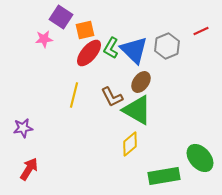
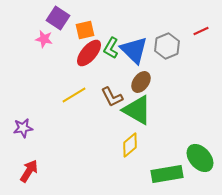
purple square: moved 3 px left, 1 px down
pink star: rotated 18 degrees clockwise
yellow line: rotated 45 degrees clockwise
yellow diamond: moved 1 px down
red arrow: moved 2 px down
green rectangle: moved 3 px right, 2 px up
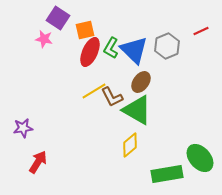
red ellipse: moved 1 px right, 1 px up; rotated 16 degrees counterclockwise
yellow line: moved 20 px right, 4 px up
red arrow: moved 9 px right, 9 px up
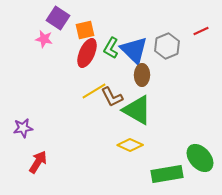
red ellipse: moved 3 px left, 1 px down
brown ellipse: moved 1 px right, 7 px up; rotated 35 degrees counterclockwise
yellow diamond: rotated 65 degrees clockwise
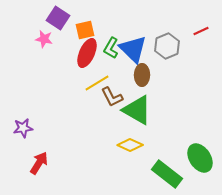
blue triangle: moved 1 px left, 1 px up
yellow line: moved 3 px right, 8 px up
green ellipse: rotated 8 degrees clockwise
red arrow: moved 1 px right, 1 px down
green rectangle: rotated 48 degrees clockwise
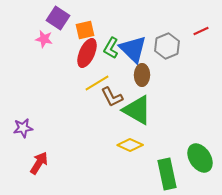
green rectangle: rotated 40 degrees clockwise
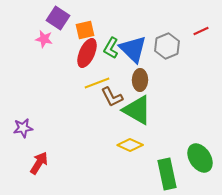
brown ellipse: moved 2 px left, 5 px down
yellow line: rotated 10 degrees clockwise
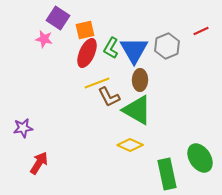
blue triangle: moved 1 px right, 1 px down; rotated 16 degrees clockwise
brown L-shape: moved 3 px left
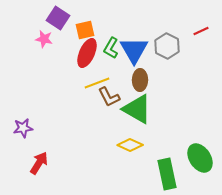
gray hexagon: rotated 10 degrees counterclockwise
green triangle: moved 1 px up
